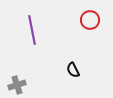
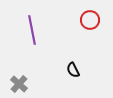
gray cross: moved 2 px right, 1 px up; rotated 30 degrees counterclockwise
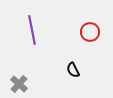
red circle: moved 12 px down
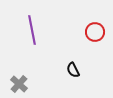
red circle: moved 5 px right
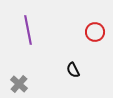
purple line: moved 4 px left
